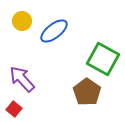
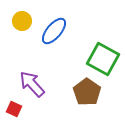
blue ellipse: rotated 12 degrees counterclockwise
purple arrow: moved 10 px right, 5 px down
red square: rotated 14 degrees counterclockwise
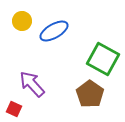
blue ellipse: rotated 20 degrees clockwise
brown pentagon: moved 3 px right, 2 px down
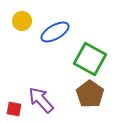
blue ellipse: moved 1 px right, 1 px down
green square: moved 13 px left
purple arrow: moved 9 px right, 16 px down
red square: rotated 14 degrees counterclockwise
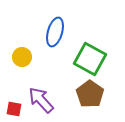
yellow circle: moved 36 px down
blue ellipse: rotated 44 degrees counterclockwise
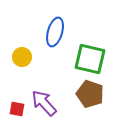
green square: rotated 16 degrees counterclockwise
brown pentagon: rotated 16 degrees counterclockwise
purple arrow: moved 3 px right, 3 px down
red square: moved 3 px right
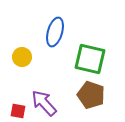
brown pentagon: moved 1 px right, 1 px down
red square: moved 1 px right, 2 px down
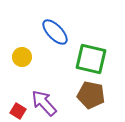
blue ellipse: rotated 60 degrees counterclockwise
green square: moved 1 px right
brown pentagon: rotated 8 degrees counterclockwise
red square: rotated 21 degrees clockwise
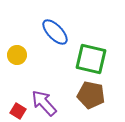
yellow circle: moved 5 px left, 2 px up
